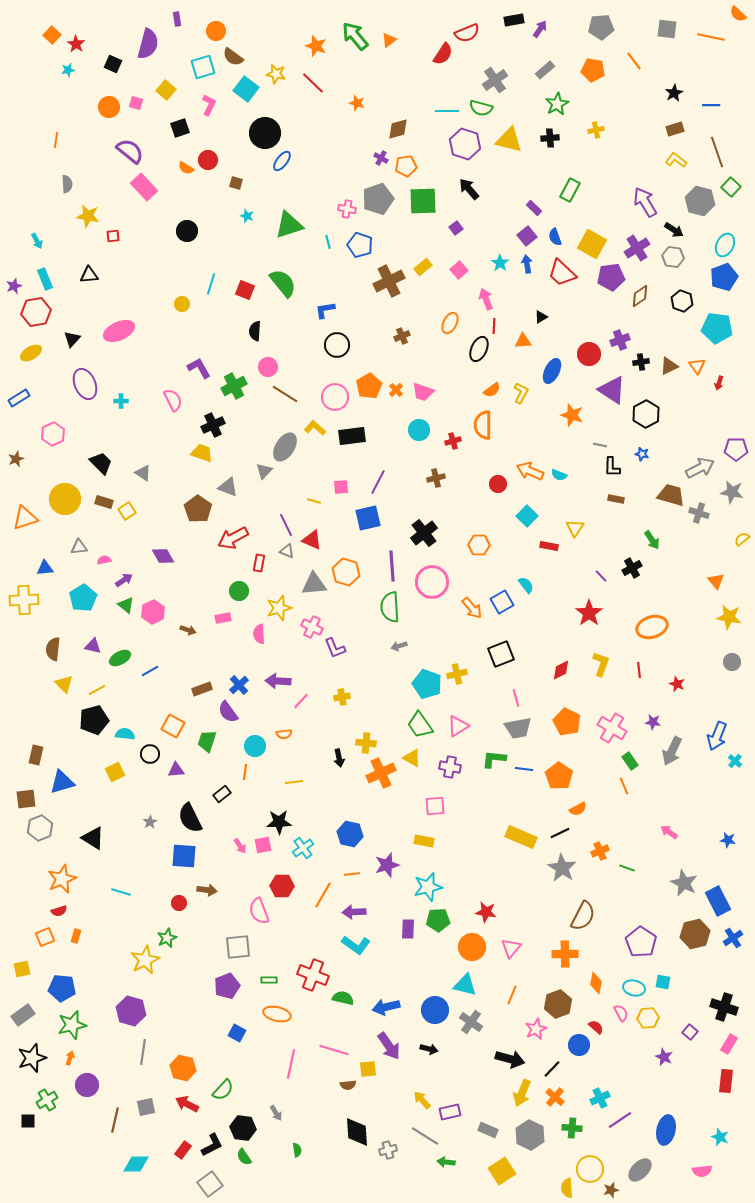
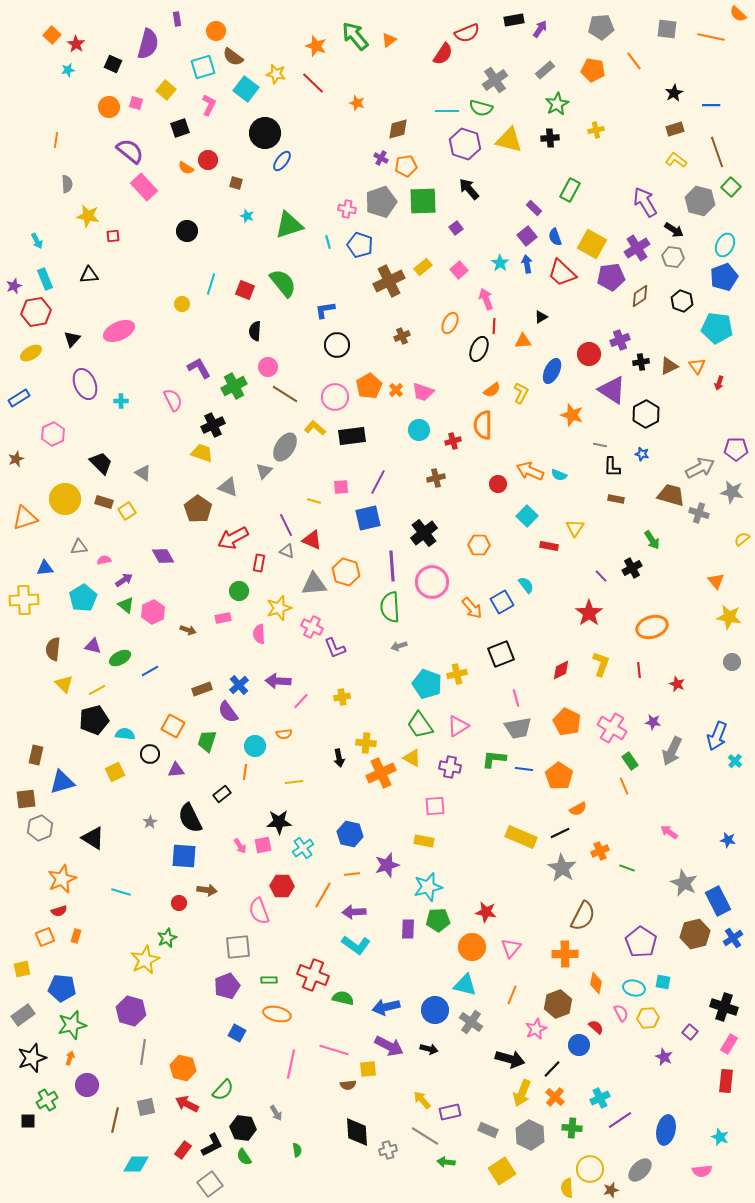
gray pentagon at (378, 199): moved 3 px right, 3 px down
purple arrow at (389, 1046): rotated 28 degrees counterclockwise
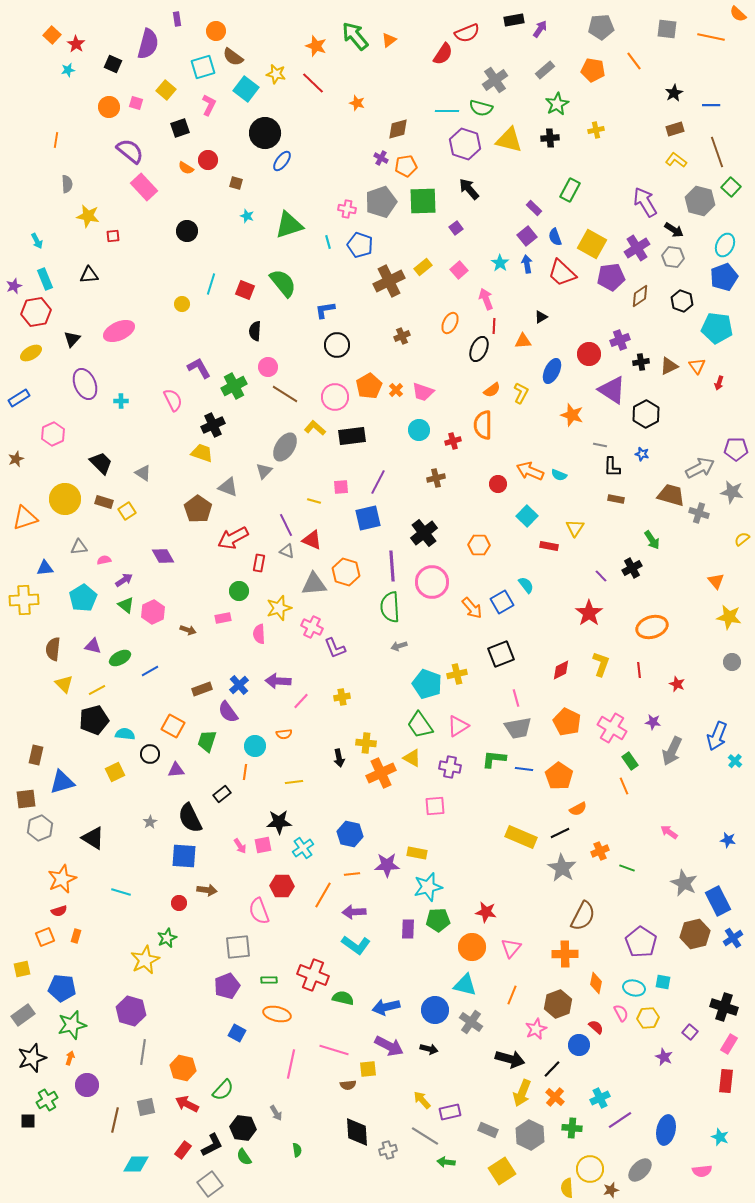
yellow rectangle at (424, 841): moved 7 px left, 12 px down
purple star at (387, 865): rotated 15 degrees clockwise
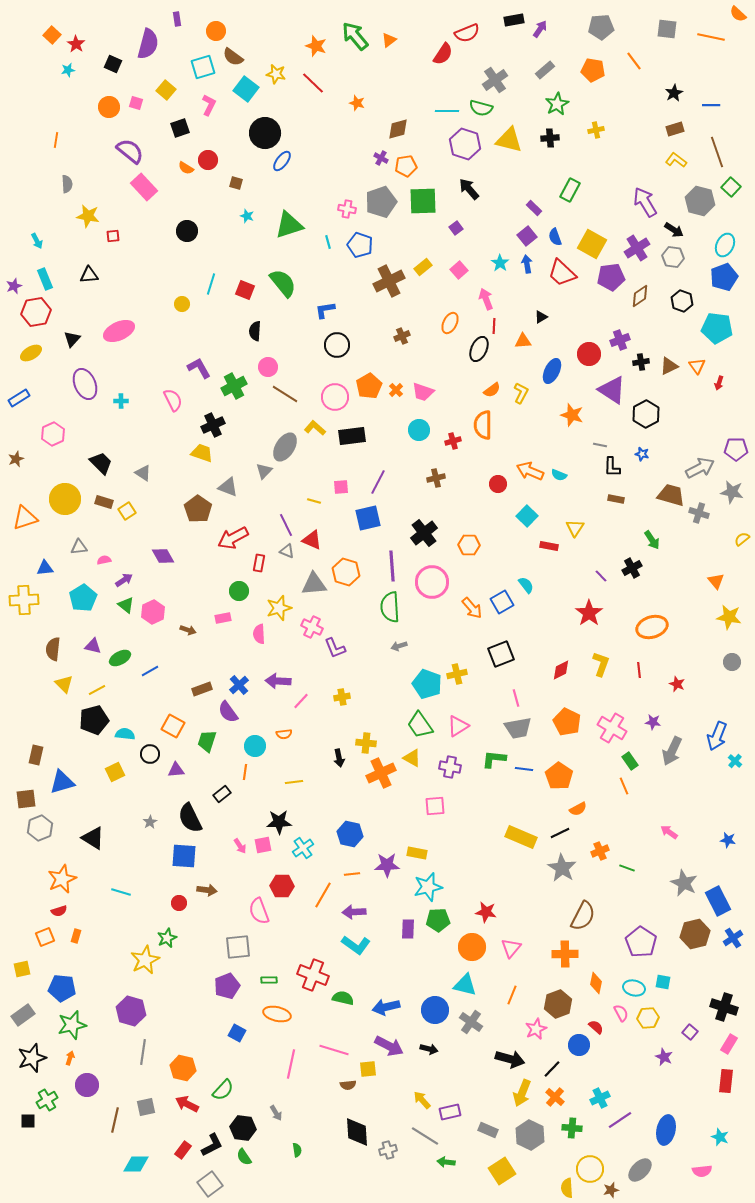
orange hexagon at (479, 545): moved 10 px left
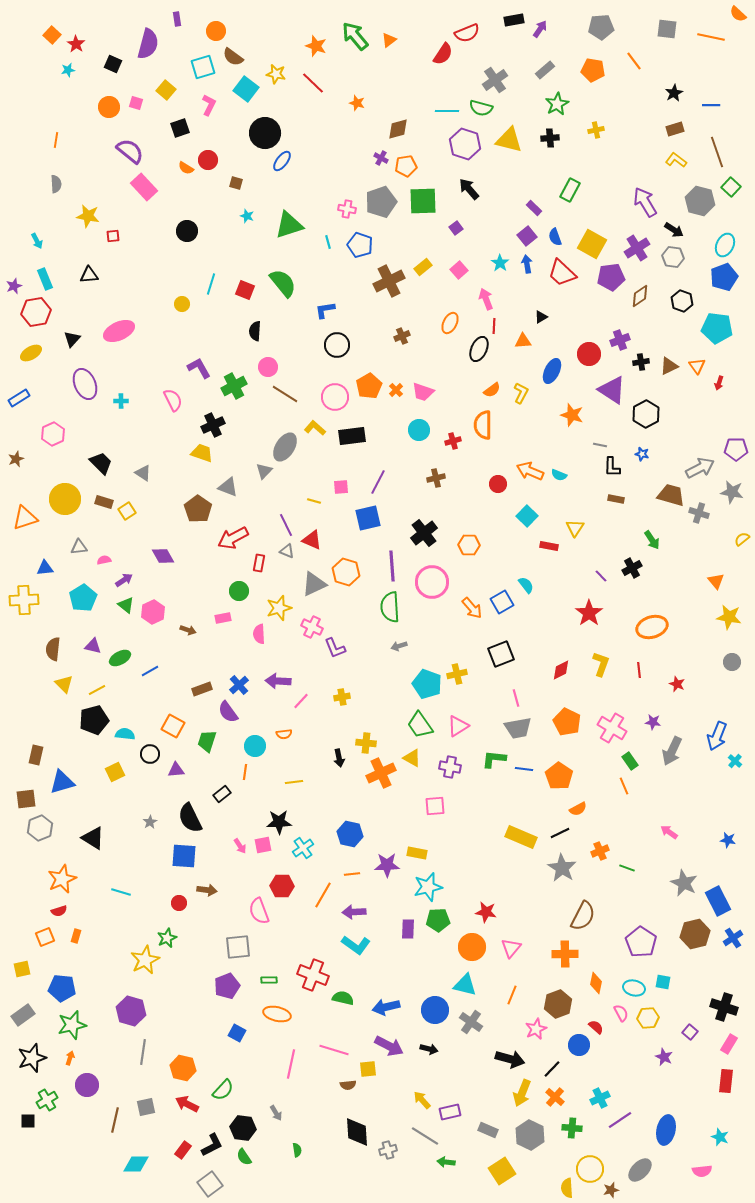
gray semicircle at (67, 184): moved 11 px left
gray triangle at (314, 584): rotated 20 degrees counterclockwise
